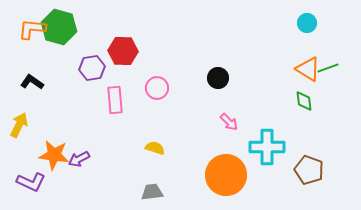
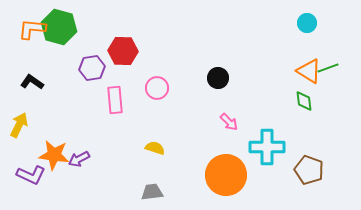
orange triangle: moved 1 px right, 2 px down
purple L-shape: moved 7 px up
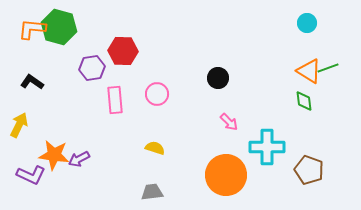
pink circle: moved 6 px down
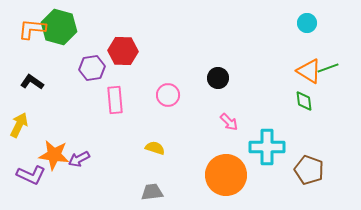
pink circle: moved 11 px right, 1 px down
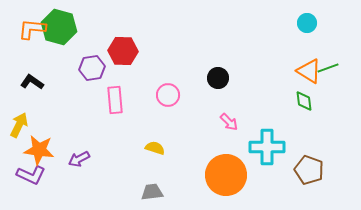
orange star: moved 15 px left, 5 px up
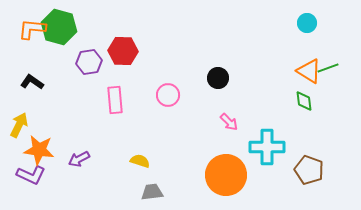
purple hexagon: moved 3 px left, 6 px up
yellow semicircle: moved 15 px left, 13 px down
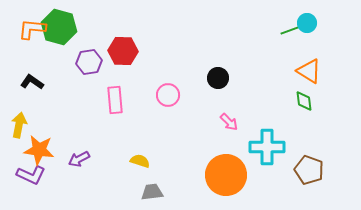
green line: moved 37 px left, 38 px up
yellow arrow: rotated 15 degrees counterclockwise
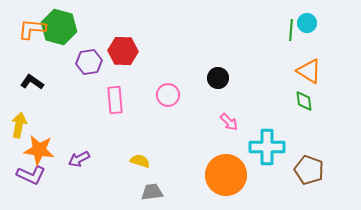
green line: rotated 65 degrees counterclockwise
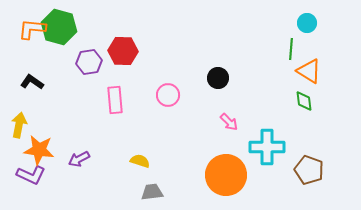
green line: moved 19 px down
